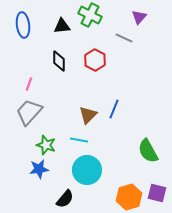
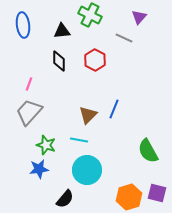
black triangle: moved 5 px down
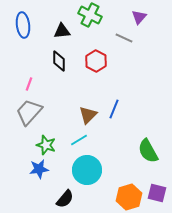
red hexagon: moved 1 px right, 1 px down
cyan line: rotated 42 degrees counterclockwise
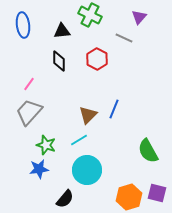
red hexagon: moved 1 px right, 2 px up
pink line: rotated 16 degrees clockwise
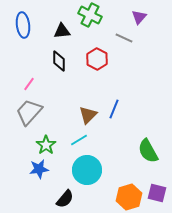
green star: rotated 18 degrees clockwise
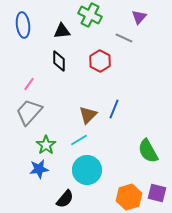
red hexagon: moved 3 px right, 2 px down
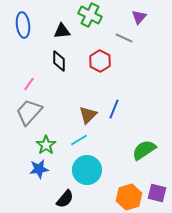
green semicircle: moved 4 px left, 1 px up; rotated 85 degrees clockwise
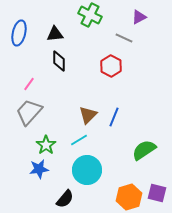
purple triangle: rotated 21 degrees clockwise
blue ellipse: moved 4 px left, 8 px down; rotated 20 degrees clockwise
black triangle: moved 7 px left, 3 px down
red hexagon: moved 11 px right, 5 px down
blue line: moved 8 px down
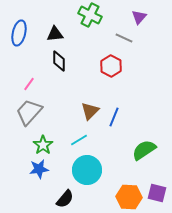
purple triangle: rotated 21 degrees counterclockwise
brown triangle: moved 2 px right, 4 px up
green star: moved 3 px left
orange hexagon: rotated 20 degrees clockwise
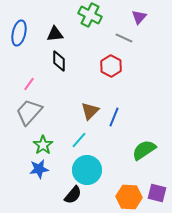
cyan line: rotated 18 degrees counterclockwise
black semicircle: moved 8 px right, 4 px up
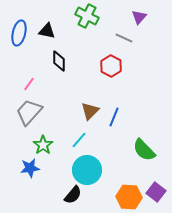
green cross: moved 3 px left, 1 px down
black triangle: moved 8 px left, 3 px up; rotated 18 degrees clockwise
green semicircle: rotated 100 degrees counterclockwise
blue star: moved 9 px left, 1 px up
purple square: moved 1 px left, 1 px up; rotated 24 degrees clockwise
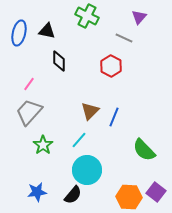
blue star: moved 7 px right, 24 px down
